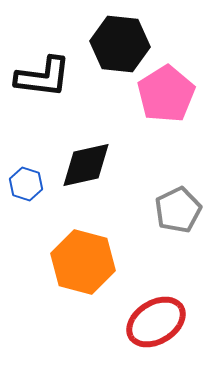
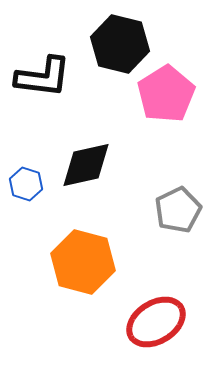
black hexagon: rotated 8 degrees clockwise
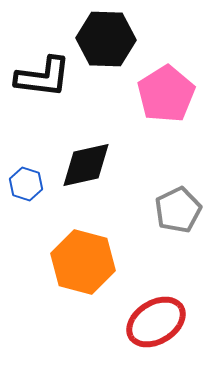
black hexagon: moved 14 px left, 5 px up; rotated 12 degrees counterclockwise
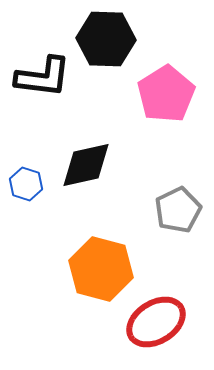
orange hexagon: moved 18 px right, 7 px down
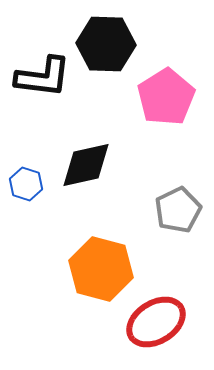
black hexagon: moved 5 px down
pink pentagon: moved 3 px down
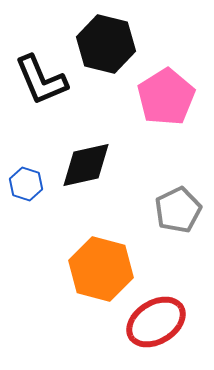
black hexagon: rotated 12 degrees clockwise
black L-shape: moved 2 px left, 3 px down; rotated 60 degrees clockwise
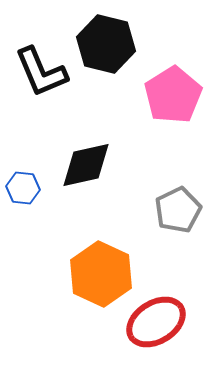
black L-shape: moved 8 px up
pink pentagon: moved 7 px right, 2 px up
blue hexagon: moved 3 px left, 4 px down; rotated 12 degrees counterclockwise
orange hexagon: moved 5 px down; rotated 10 degrees clockwise
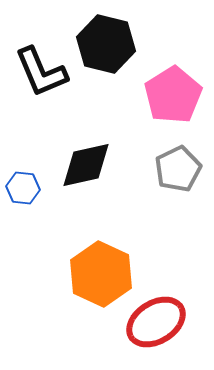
gray pentagon: moved 41 px up
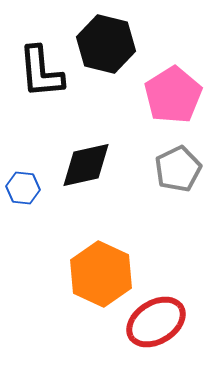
black L-shape: rotated 18 degrees clockwise
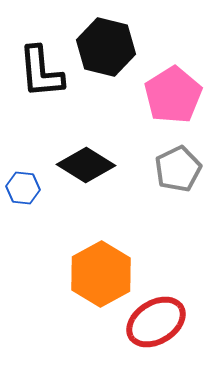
black hexagon: moved 3 px down
black diamond: rotated 44 degrees clockwise
orange hexagon: rotated 6 degrees clockwise
